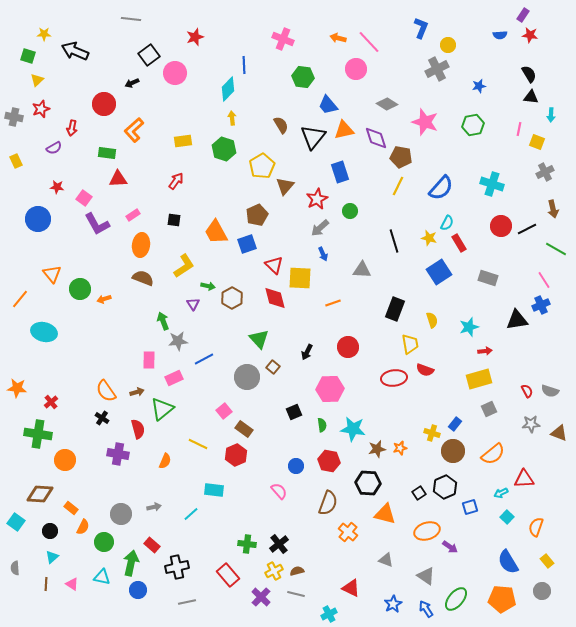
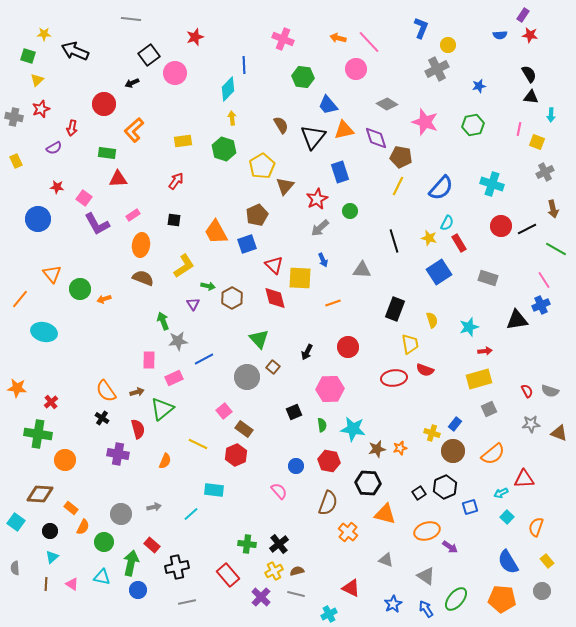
blue arrow at (323, 254): moved 6 px down
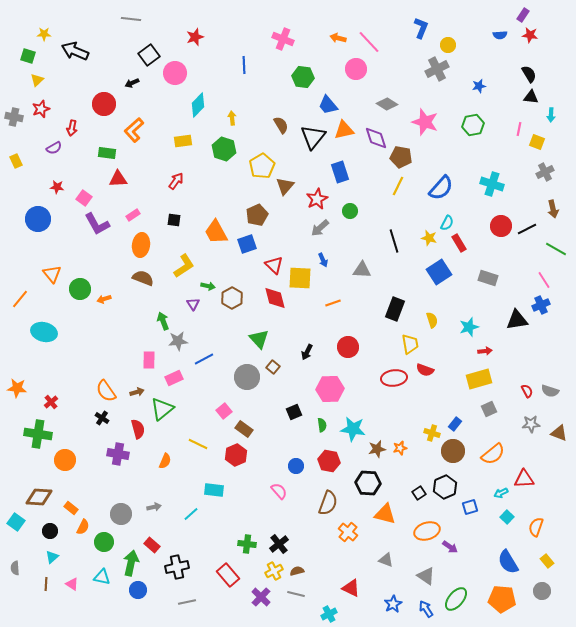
cyan diamond at (228, 89): moved 30 px left, 16 px down
brown diamond at (40, 494): moved 1 px left, 3 px down
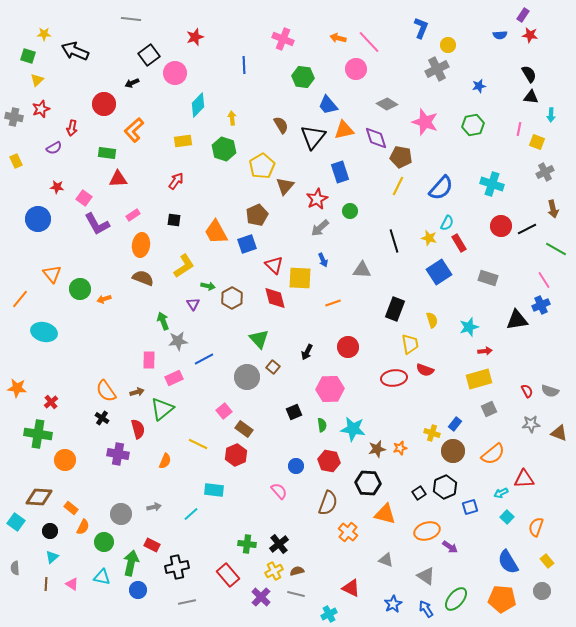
red rectangle at (152, 545): rotated 14 degrees counterclockwise
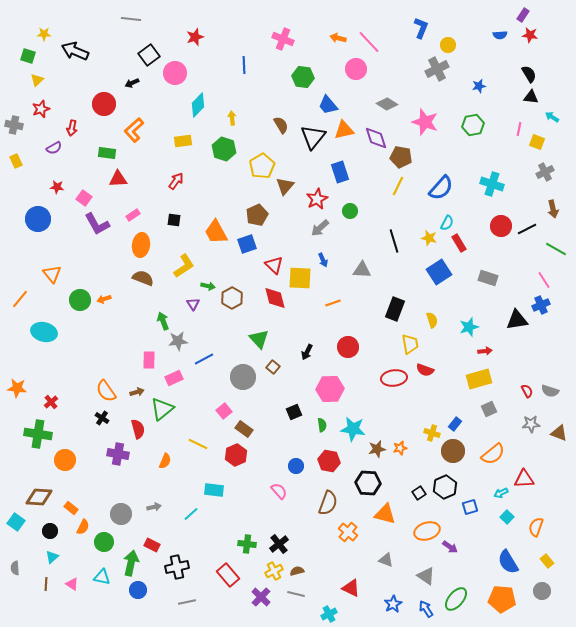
cyan arrow at (551, 115): moved 1 px right, 2 px down; rotated 120 degrees clockwise
gray cross at (14, 117): moved 8 px down
green circle at (80, 289): moved 11 px down
gray circle at (247, 377): moved 4 px left
